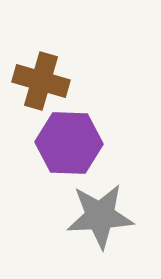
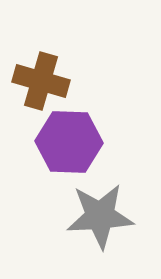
purple hexagon: moved 1 px up
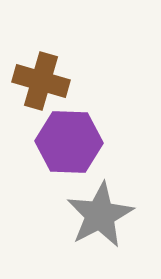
gray star: moved 1 px up; rotated 24 degrees counterclockwise
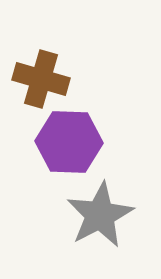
brown cross: moved 2 px up
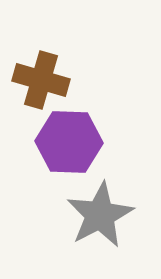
brown cross: moved 1 px down
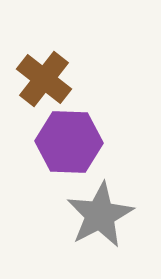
brown cross: moved 3 px right, 1 px up; rotated 22 degrees clockwise
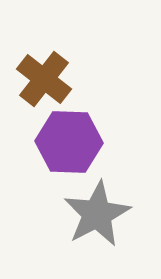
gray star: moved 3 px left, 1 px up
